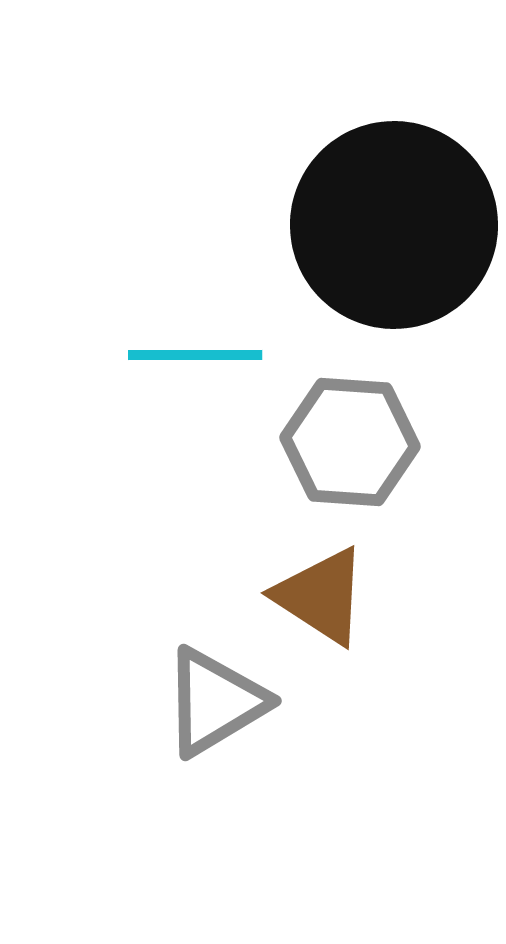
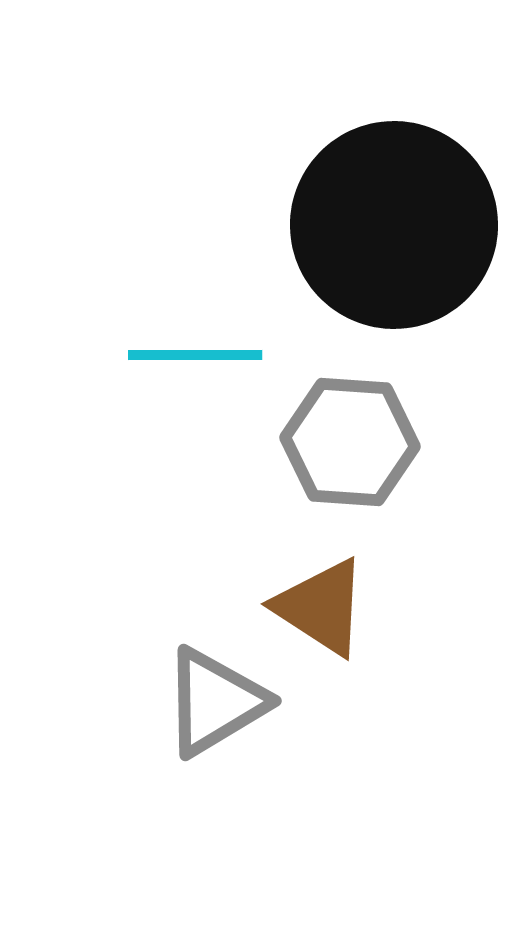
brown triangle: moved 11 px down
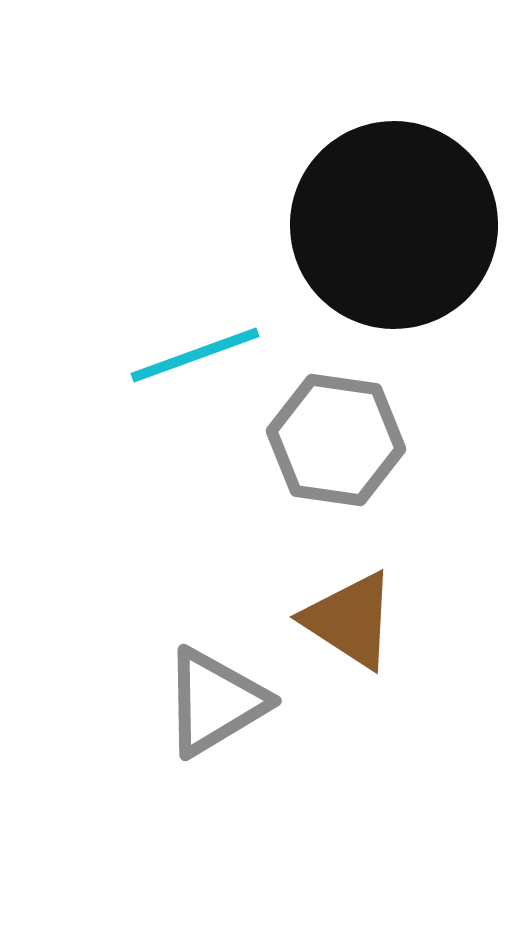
cyan line: rotated 20 degrees counterclockwise
gray hexagon: moved 14 px left, 2 px up; rotated 4 degrees clockwise
brown triangle: moved 29 px right, 13 px down
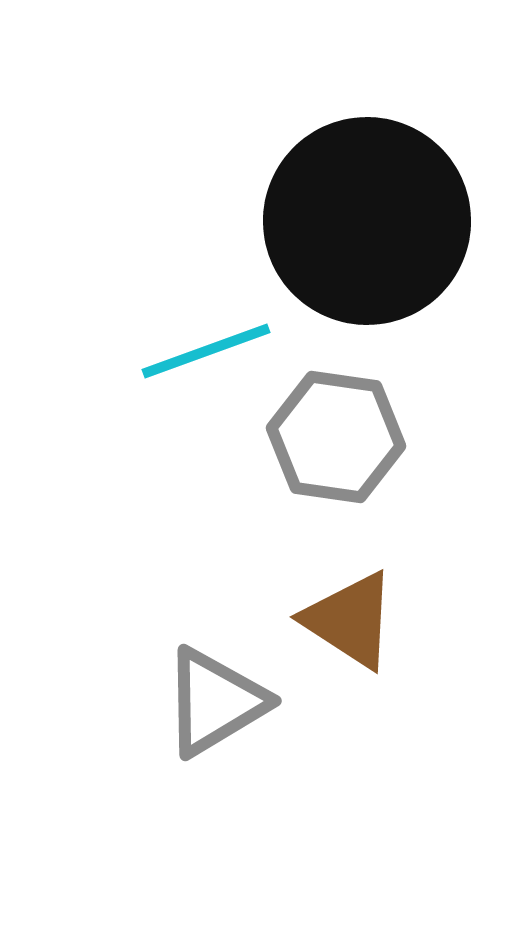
black circle: moved 27 px left, 4 px up
cyan line: moved 11 px right, 4 px up
gray hexagon: moved 3 px up
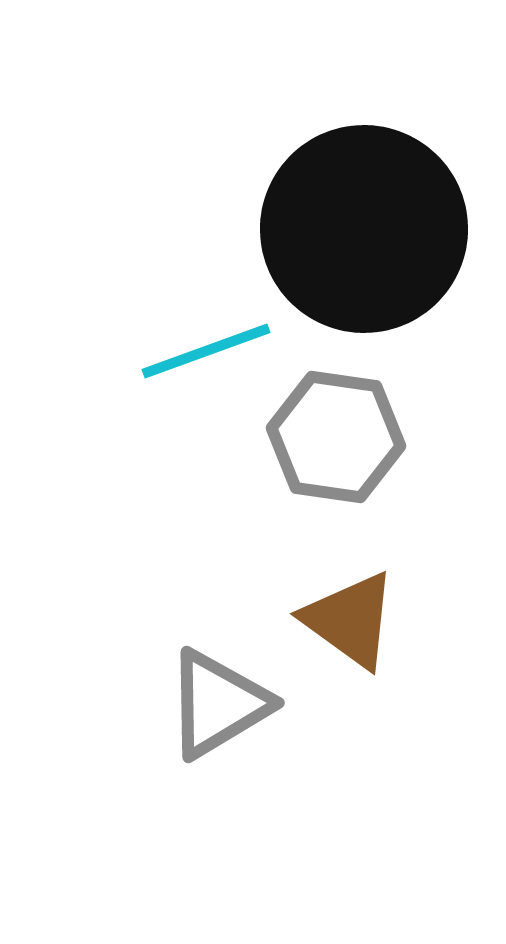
black circle: moved 3 px left, 8 px down
brown triangle: rotated 3 degrees clockwise
gray triangle: moved 3 px right, 2 px down
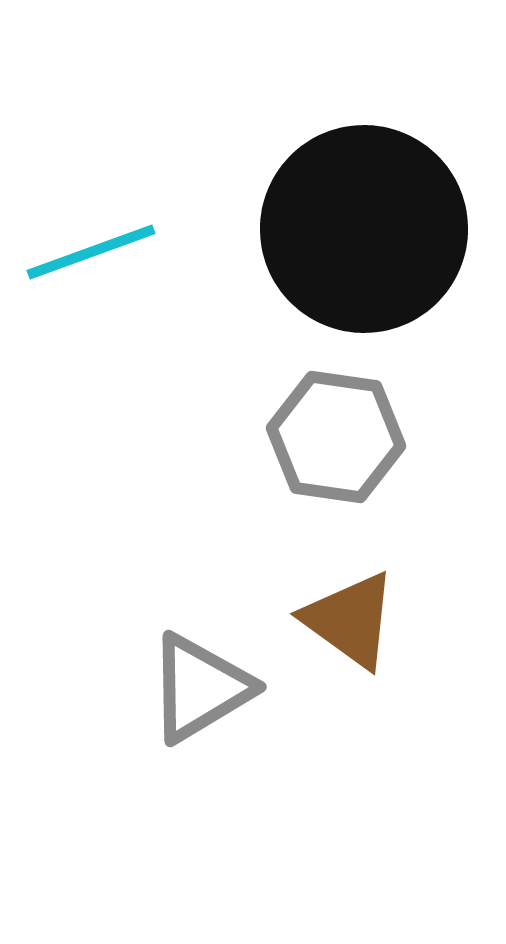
cyan line: moved 115 px left, 99 px up
gray triangle: moved 18 px left, 16 px up
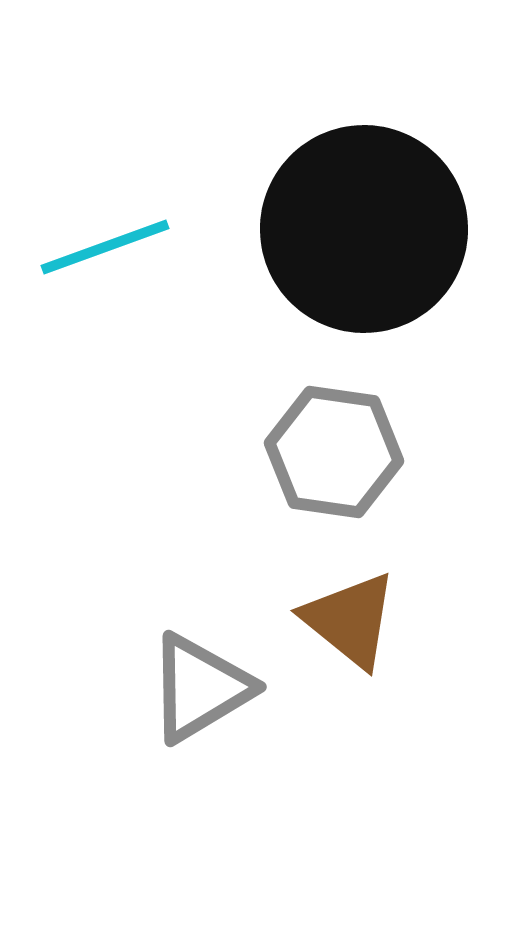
cyan line: moved 14 px right, 5 px up
gray hexagon: moved 2 px left, 15 px down
brown triangle: rotated 3 degrees clockwise
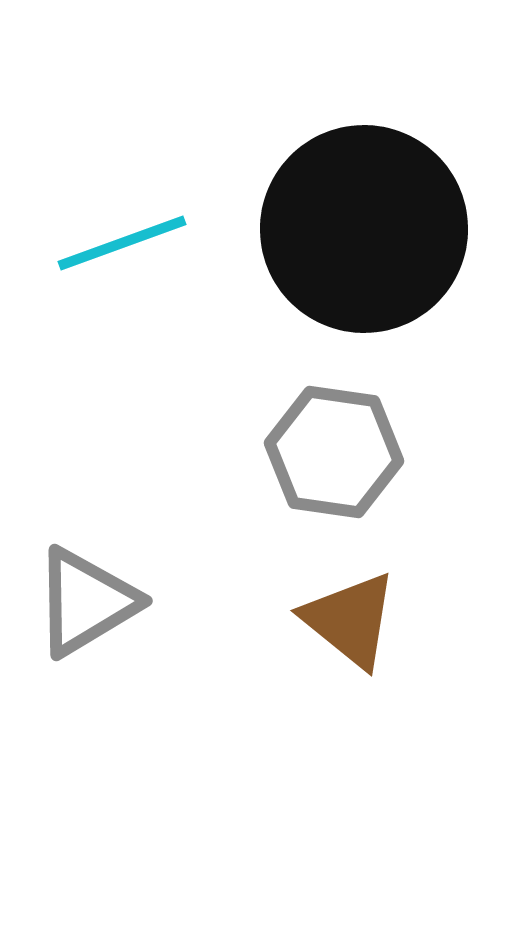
cyan line: moved 17 px right, 4 px up
gray triangle: moved 114 px left, 86 px up
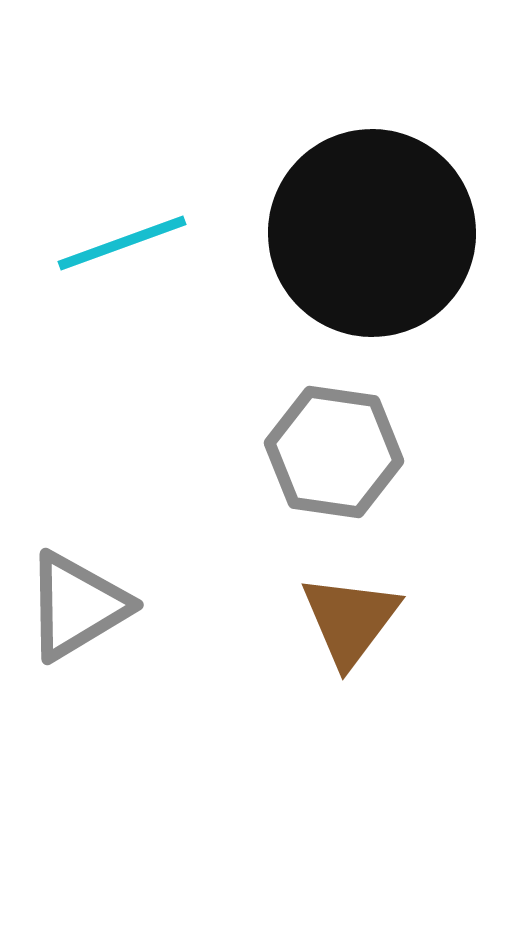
black circle: moved 8 px right, 4 px down
gray triangle: moved 9 px left, 4 px down
brown triangle: rotated 28 degrees clockwise
